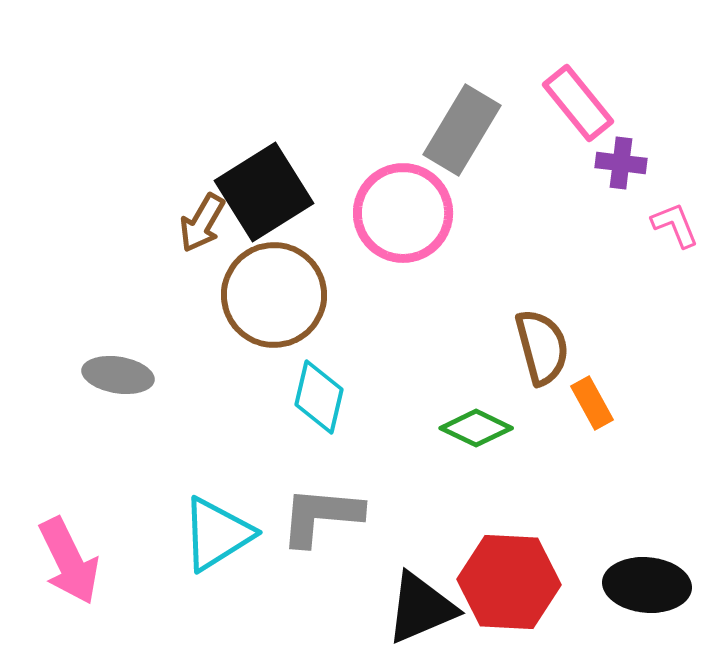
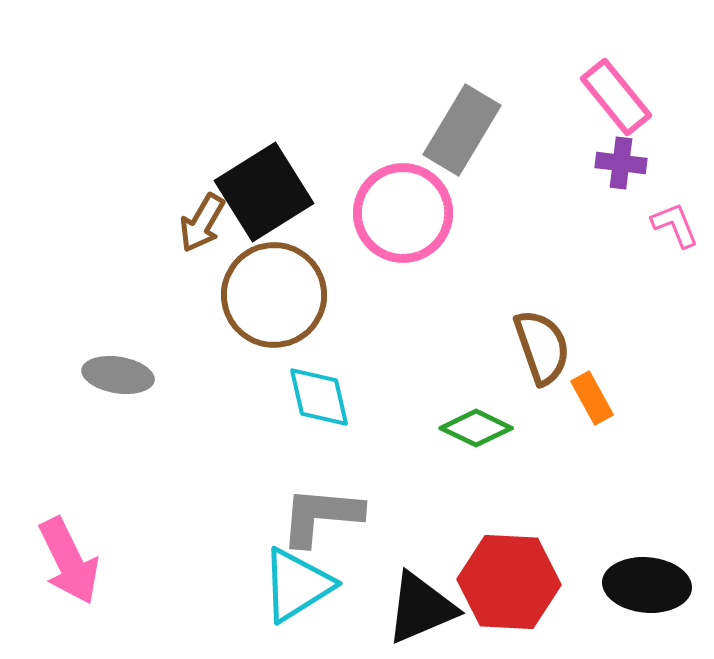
pink rectangle: moved 38 px right, 6 px up
brown semicircle: rotated 4 degrees counterclockwise
cyan diamond: rotated 26 degrees counterclockwise
orange rectangle: moved 5 px up
cyan triangle: moved 80 px right, 51 px down
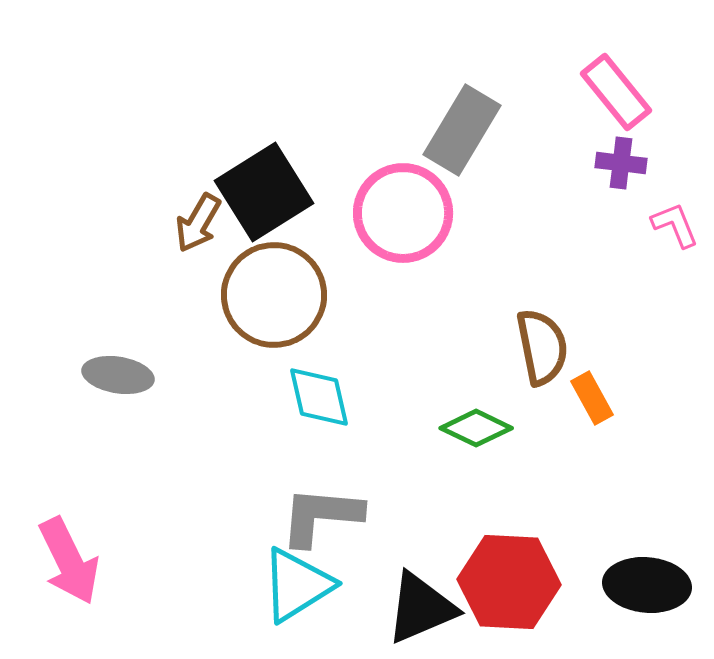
pink rectangle: moved 5 px up
brown arrow: moved 4 px left
brown semicircle: rotated 8 degrees clockwise
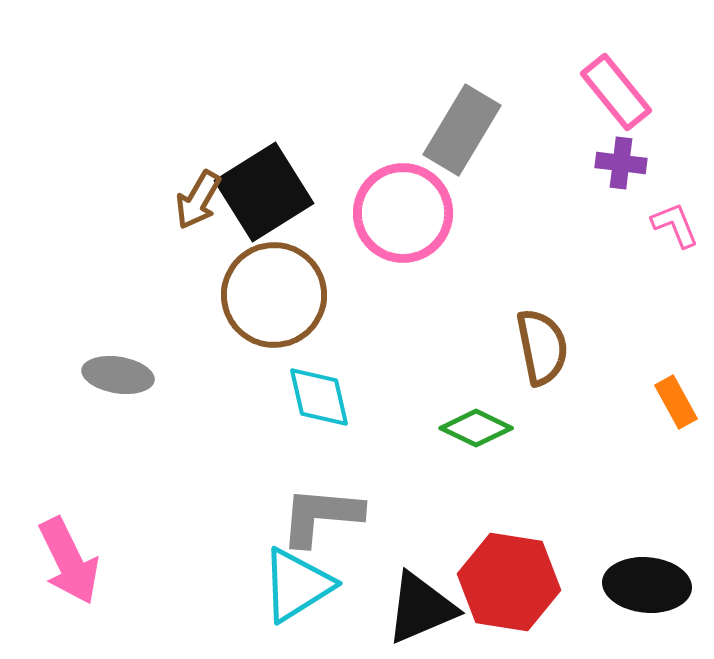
brown arrow: moved 23 px up
orange rectangle: moved 84 px right, 4 px down
red hexagon: rotated 6 degrees clockwise
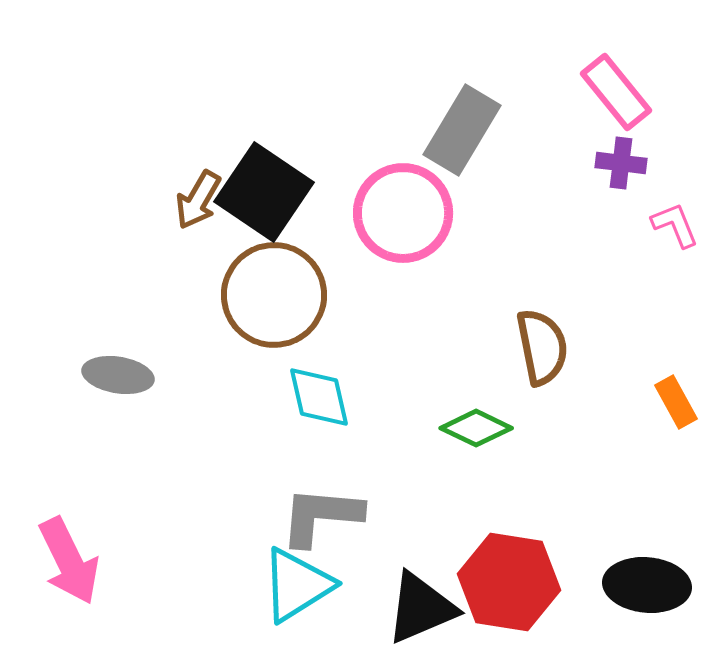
black square: rotated 24 degrees counterclockwise
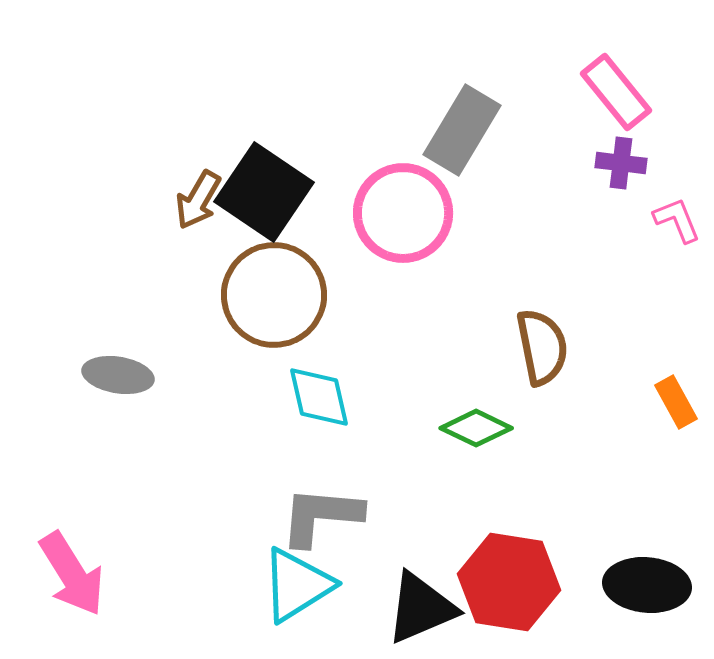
pink L-shape: moved 2 px right, 5 px up
pink arrow: moved 3 px right, 13 px down; rotated 6 degrees counterclockwise
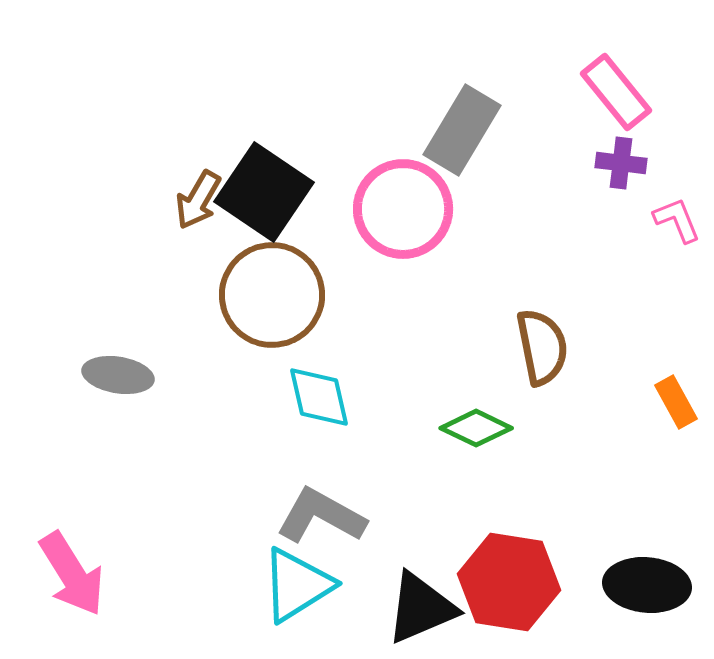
pink circle: moved 4 px up
brown circle: moved 2 px left
gray L-shape: rotated 24 degrees clockwise
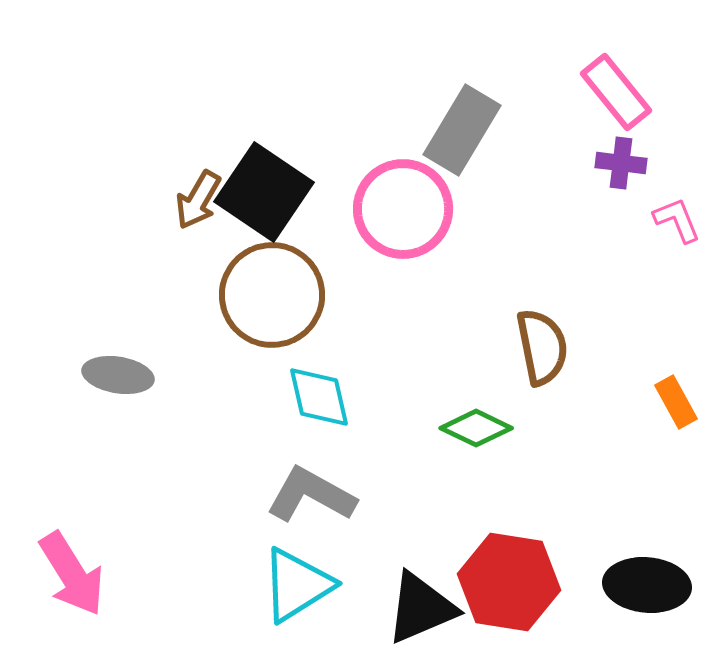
gray L-shape: moved 10 px left, 21 px up
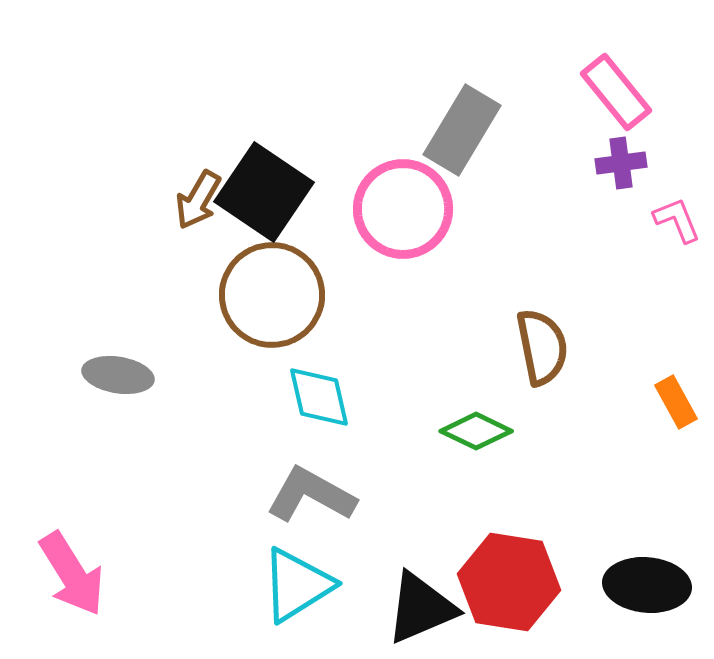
purple cross: rotated 15 degrees counterclockwise
green diamond: moved 3 px down
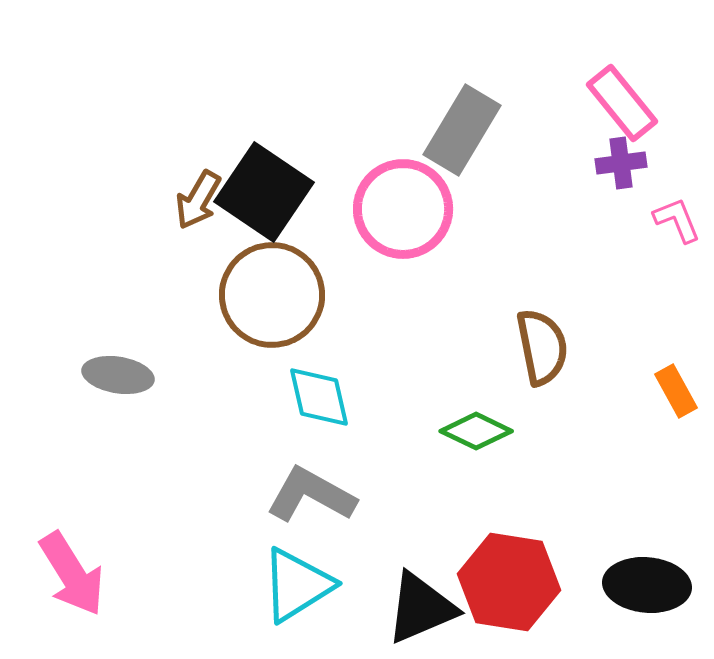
pink rectangle: moved 6 px right, 11 px down
orange rectangle: moved 11 px up
